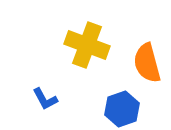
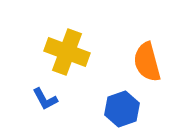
yellow cross: moved 20 px left, 7 px down
orange semicircle: moved 1 px up
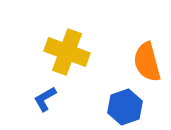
blue L-shape: rotated 88 degrees clockwise
blue hexagon: moved 3 px right, 2 px up
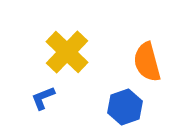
yellow cross: rotated 24 degrees clockwise
blue L-shape: moved 2 px left, 1 px up; rotated 8 degrees clockwise
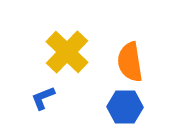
orange semicircle: moved 17 px left; rotated 6 degrees clockwise
blue hexagon: rotated 20 degrees clockwise
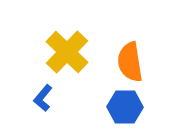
blue L-shape: rotated 28 degrees counterclockwise
